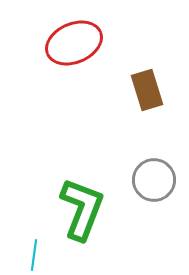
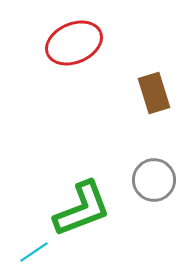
brown rectangle: moved 7 px right, 3 px down
green L-shape: rotated 48 degrees clockwise
cyan line: moved 3 px up; rotated 48 degrees clockwise
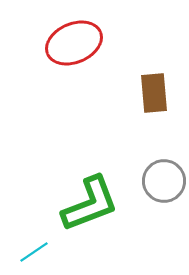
brown rectangle: rotated 12 degrees clockwise
gray circle: moved 10 px right, 1 px down
green L-shape: moved 8 px right, 5 px up
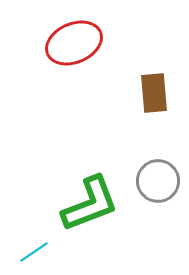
gray circle: moved 6 px left
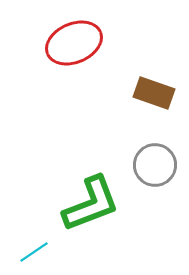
brown rectangle: rotated 66 degrees counterclockwise
gray circle: moved 3 px left, 16 px up
green L-shape: moved 1 px right
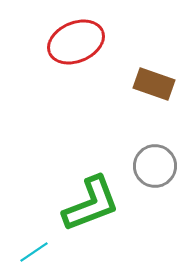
red ellipse: moved 2 px right, 1 px up
brown rectangle: moved 9 px up
gray circle: moved 1 px down
